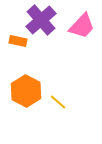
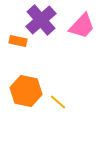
orange hexagon: rotated 16 degrees counterclockwise
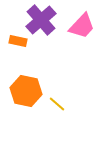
yellow line: moved 1 px left, 2 px down
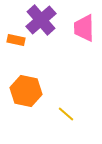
pink trapezoid: moved 2 px right, 2 px down; rotated 136 degrees clockwise
orange rectangle: moved 2 px left, 1 px up
yellow line: moved 9 px right, 10 px down
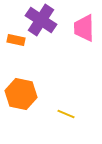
purple cross: rotated 16 degrees counterclockwise
orange hexagon: moved 5 px left, 3 px down
yellow line: rotated 18 degrees counterclockwise
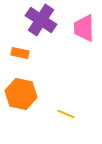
orange rectangle: moved 4 px right, 13 px down
